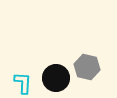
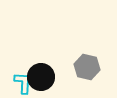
black circle: moved 15 px left, 1 px up
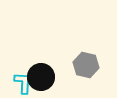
gray hexagon: moved 1 px left, 2 px up
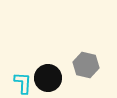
black circle: moved 7 px right, 1 px down
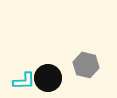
cyan L-shape: moved 1 px right, 2 px up; rotated 85 degrees clockwise
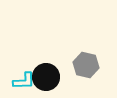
black circle: moved 2 px left, 1 px up
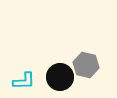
black circle: moved 14 px right
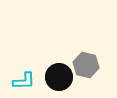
black circle: moved 1 px left
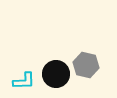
black circle: moved 3 px left, 3 px up
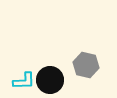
black circle: moved 6 px left, 6 px down
